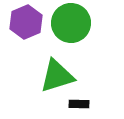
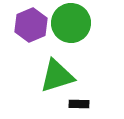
purple hexagon: moved 5 px right, 3 px down
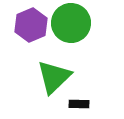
green triangle: moved 3 px left, 1 px down; rotated 27 degrees counterclockwise
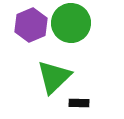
black rectangle: moved 1 px up
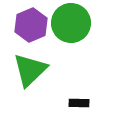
green triangle: moved 24 px left, 7 px up
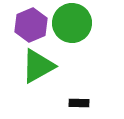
green circle: moved 1 px right
green triangle: moved 8 px right, 4 px up; rotated 15 degrees clockwise
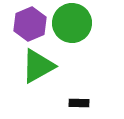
purple hexagon: moved 1 px left, 1 px up
